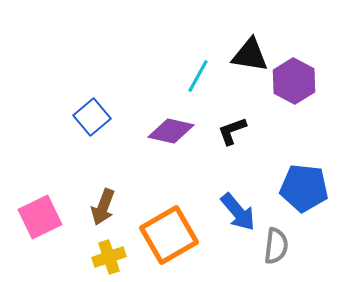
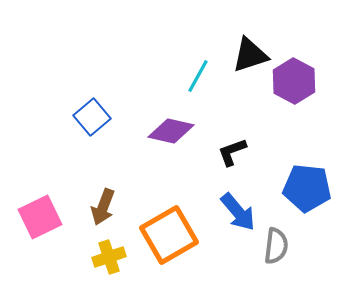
black triangle: rotated 27 degrees counterclockwise
black L-shape: moved 21 px down
blue pentagon: moved 3 px right
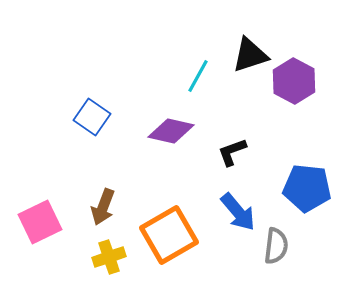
blue square: rotated 15 degrees counterclockwise
pink square: moved 5 px down
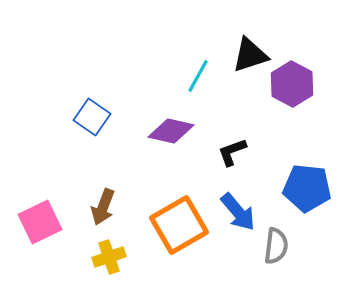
purple hexagon: moved 2 px left, 3 px down
orange square: moved 10 px right, 10 px up
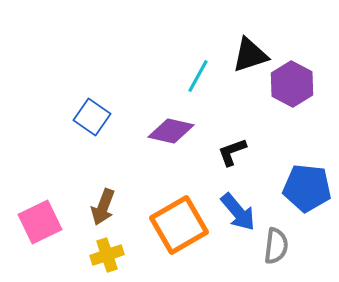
yellow cross: moved 2 px left, 2 px up
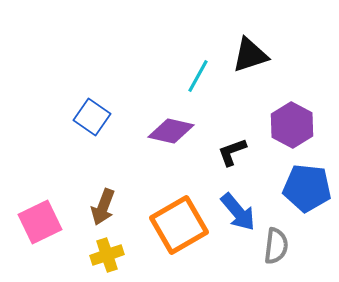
purple hexagon: moved 41 px down
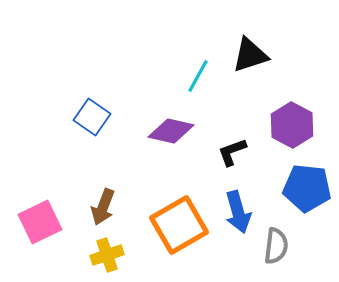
blue arrow: rotated 24 degrees clockwise
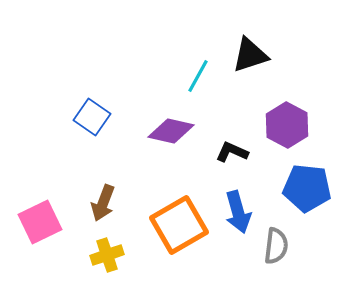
purple hexagon: moved 5 px left
black L-shape: rotated 44 degrees clockwise
brown arrow: moved 4 px up
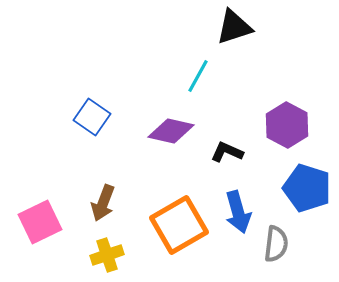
black triangle: moved 16 px left, 28 px up
black L-shape: moved 5 px left
blue pentagon: rotated 12 degrees clockwise
gray semicircle: moved 2 px up
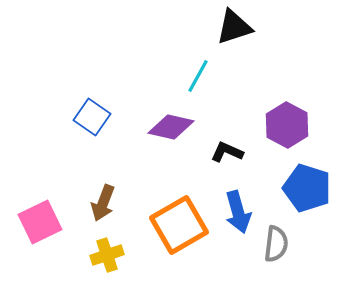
purple diamond: moved 4 px up
